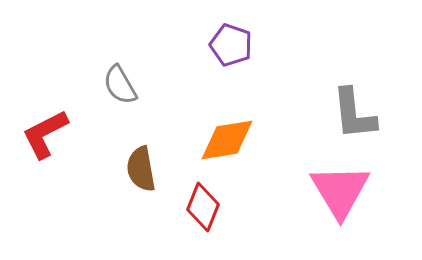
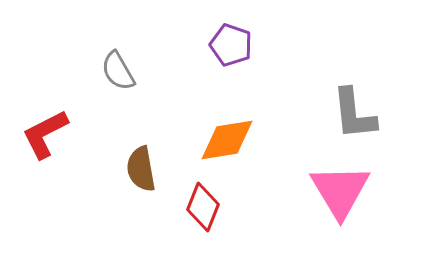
gray semicircle: moved 2 px left, 14 px up
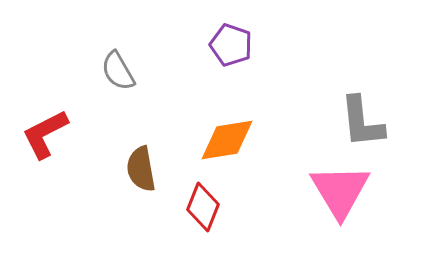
gray L-shape: moved 8 px right, 8 px down
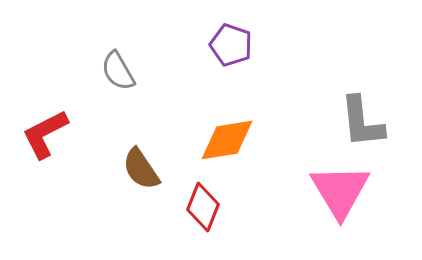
brown semicircle: rotated 24 degrees counterclockwise
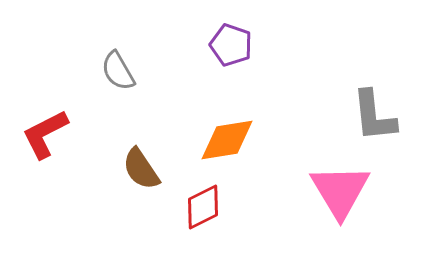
gray L-shape: moved 12 px right, 6 px up
red diamond: rotated 42 degrees clockwise
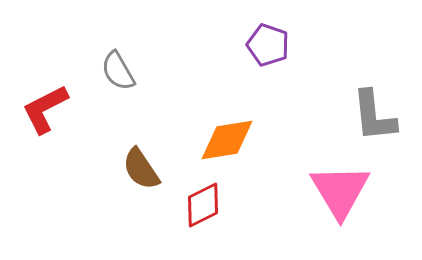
purple pentagon: moved 37 px right
red L-shape: moved 25 px up
red diamond: moved 2 px up
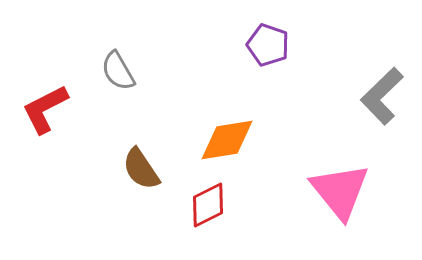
gray L-shape: moved 8 px right, 20 px up; rotated 52 degrees clockwise
pink triangle: rotated 8 degrees counterclockwise
red diamond: moved 5 px right
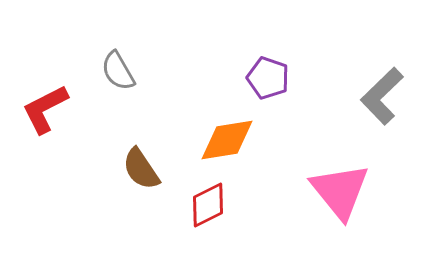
purple pentagon: moved 33 px down
